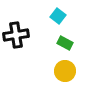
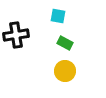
cyan square: rotated 28 degrees counterclockwise
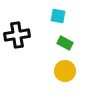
black cross: moved 1 px right
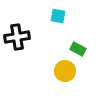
black cross: moved 2 px down
green rectangle: moved 13 px right, 6 px down
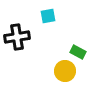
cyan square: moved 10 px left; rotated 21 degrees counterclockwise
green rectangle: moved 3 px down
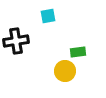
black cross: moved 1 px left, 4 px down
green rectangle: rotated 35 degrees counterclockwise
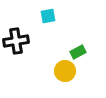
green rectangle: rotated 21 degrees counterclockwise
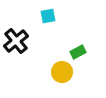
black cross: rotated 30 degrees counterclockwise
yellow circle: moved 3 px left, 1 px down
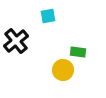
green rectangle: rotated 35 degrees clockwise
yellow circle: moved 1 px right, 2 px up
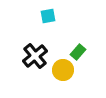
black cross: moved 19 px right, 15 px down
green rectangle: rotated 56 degrees counterclockwise
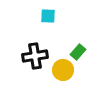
cyan square: rotated 14 degrees clockwise
black cross: rotated 30 degrees clockwise
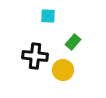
green rectangle: moved 5 px left, 10 px up
black cross: rotated 15 degrees clockwise
